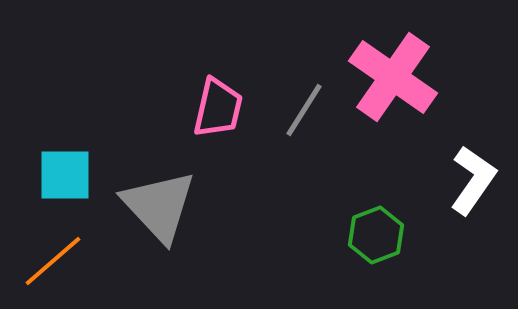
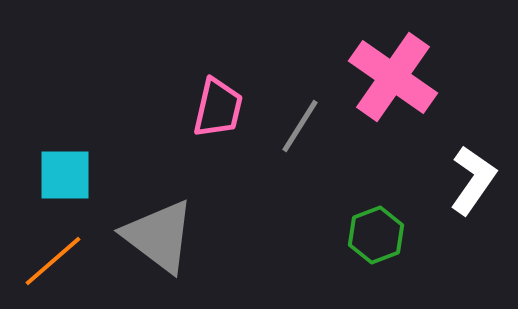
gray line: moved 4 px left, 16 px down
gray triangle: moved 30 px down; rotated 10 degrees counterclockwise
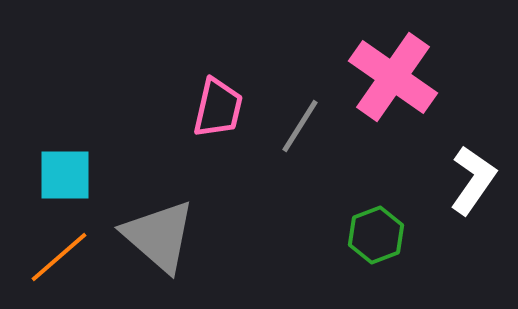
gray triangle: rotated 4 degrees clockwise
orange line: moved 6 px right, 4 px up
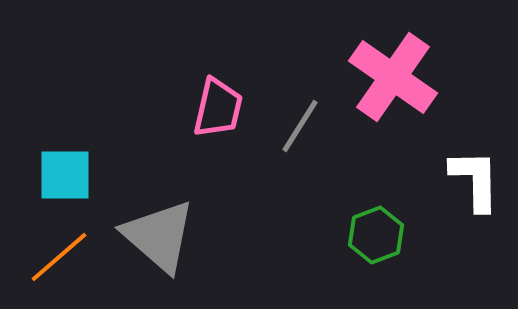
white L-shape: moved 2 px right; rotated 36 degrees counterclockwise
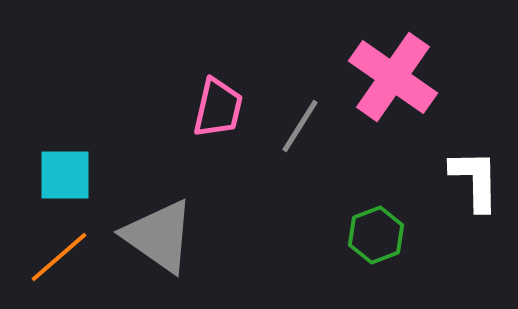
gray triangle: rotated 6 degrees counterclockwise
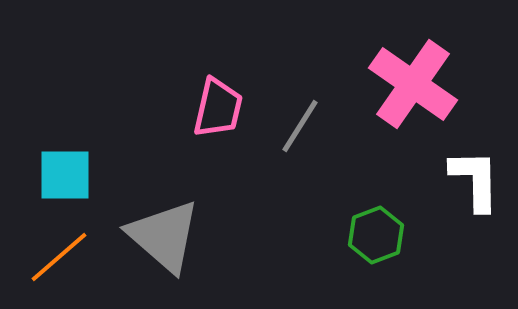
pink cross: moved 20 px right, 7 px down
gray triangle: moved 5 px right; rotated 6 degrees clockwise
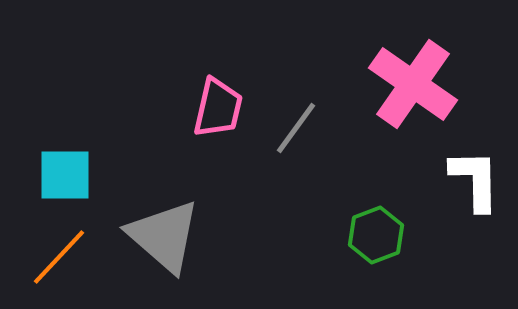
gray line: moved 4 px left, 2 px down; rotated 4 degrees clockwise
orange line: rotated 6 degrees counterclockwise
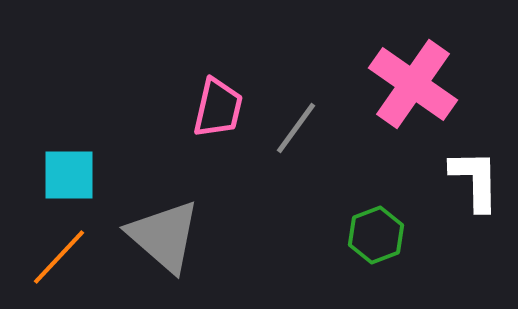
cyan square: moved 4 px right
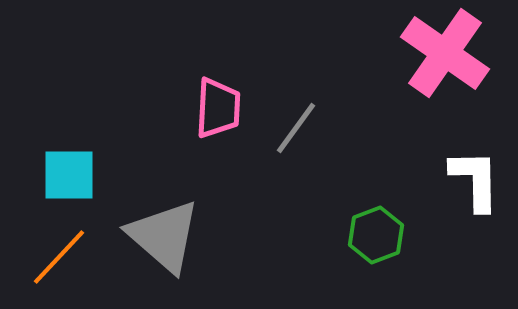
pink cross: moved 32 px right, 31 px up
pink trapezoid: rotated 10 degrees counterclockwise
